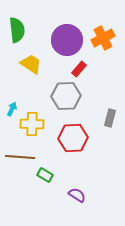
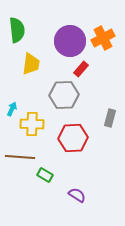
purple circle: moved 3 px right, 1 px down
yellow trapezoid: rotated 65 degrees clockwise
red rectangle: moved 2 px right
gray hexagon: moved 2 px left, 1 px up
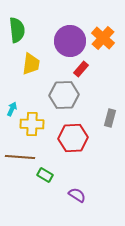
orange cross: rotated 20 degrees counterclockwise
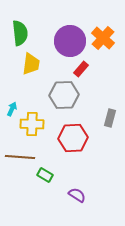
green semicircle: moved 3 px right, 3 px down
